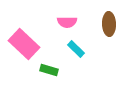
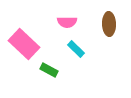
green rectangle: rotated 12 degrees clockwise
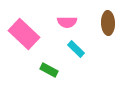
brown ellipse: moved 1 px left, 1 px up
pink rectangle: moved 10 px up
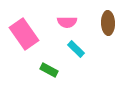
pink rectangle: rotated 12 degrees clockwise
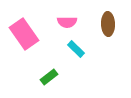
brown ellipse: moved 1 px down
green rectangle: moved 7 px down; rotated 66 degrees counterclockwise
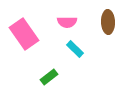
brown ellipse: moved 2 px up
cyan rectangle: moved 1 px left
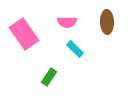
brown ellipse: moved 1 px left
green rectangle: rotated 18 degrees counterclockwise
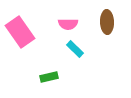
pink semicircle: moved 1 px right, 2 px down
pink rectangle: moved 4 px left, 2 px up
green rectangle: rotated 42 degrees clockwise
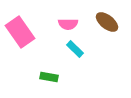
brown ellipse: rotated 50 degrees counterclockwise
green rectangle: rotated 24 degrees clockwise
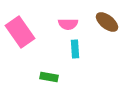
cyan rectangle: rotated 42 degrees clockwise
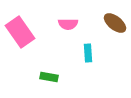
brown ellipse: moved 8 px right, 1 px down
cyan rectangle: moved 13 px right, 4 px down
